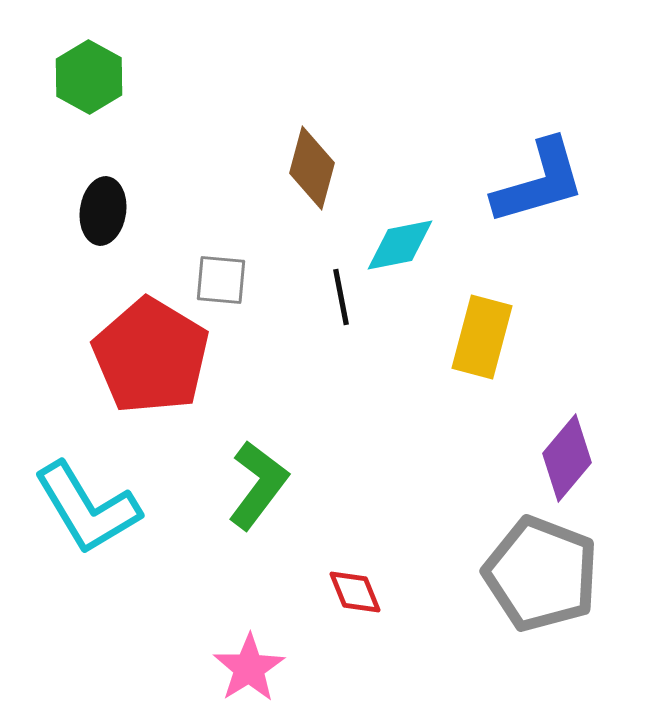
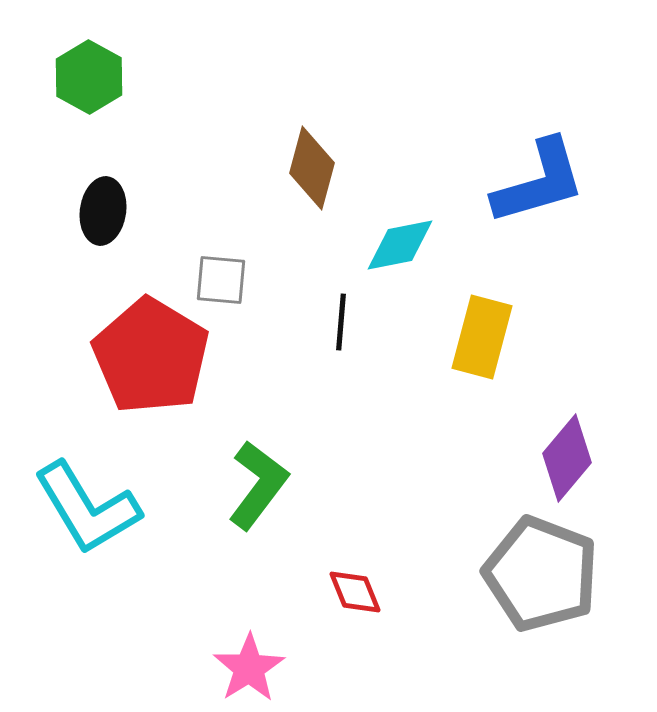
black line: moved 25 px down; rotated 16 degrees clockwise
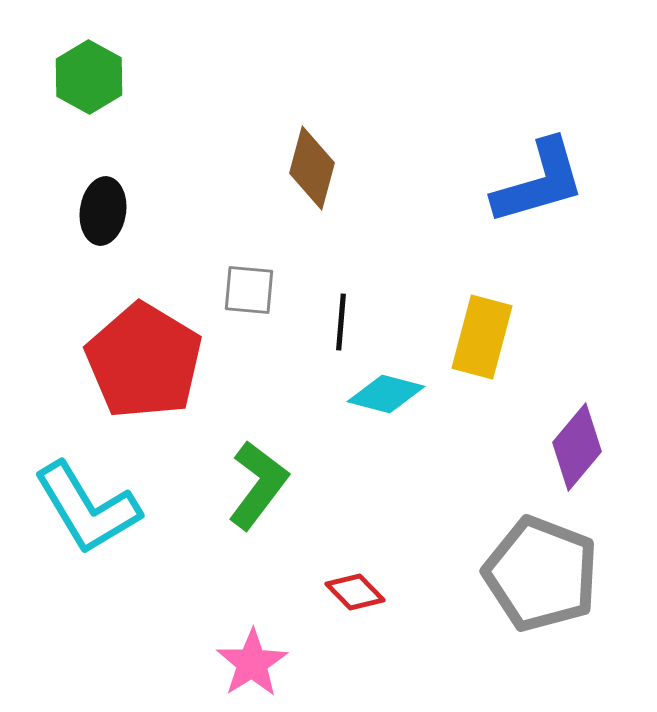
cyan diamond: moved 14 px left, 149 px down; rotated 26 degrees clockwise
gray square: moved 28 px right, 10 px down
red pentagon: moved 7 px left, 5 px down
purple diamond: moved 10 px right, 11 px up
red diamond: rotated 22 degrees counterclockwise
pink star: moved 3 px right, 5 px up
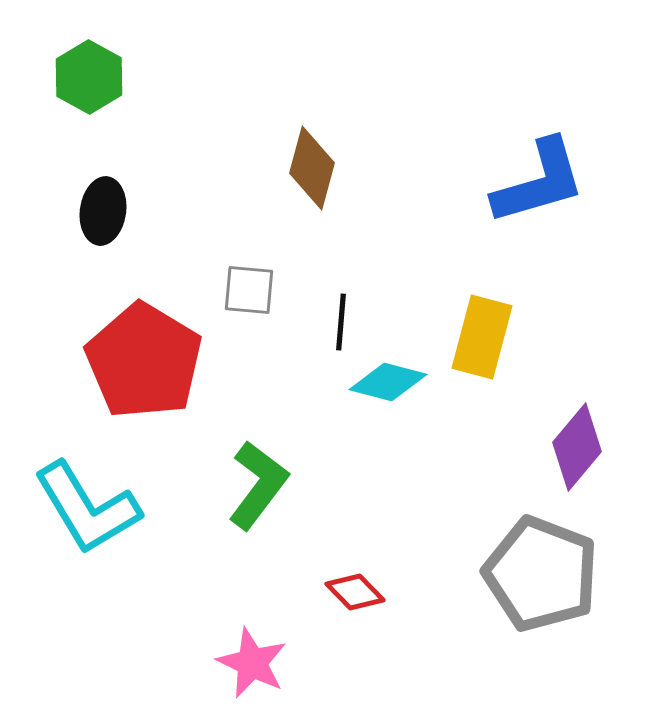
cyan diamond: moved 2 px right, 12 px up
pink star: rotated 14 degrees counterclockwise
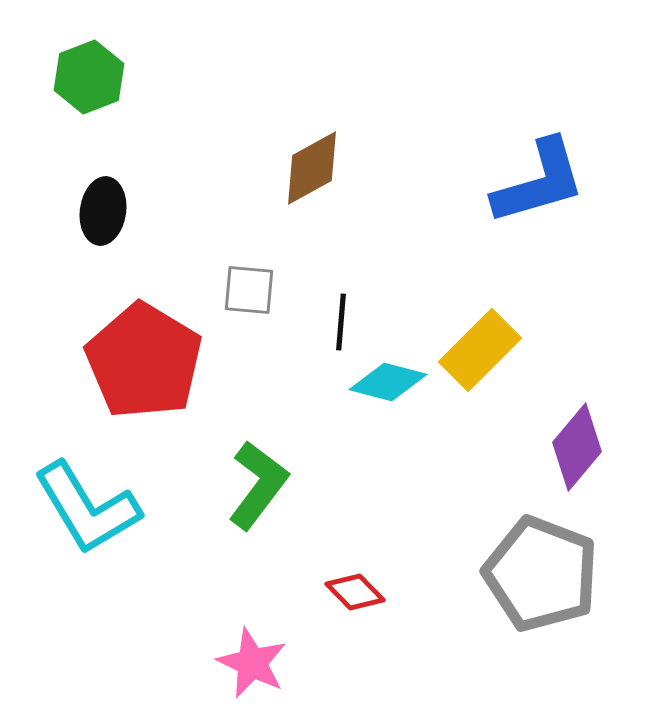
green hexagon: rotated 10 degrees clockwise
brown diamond: rotated 46 degrees clockwise
yellow rectangle: moved 2 px left, 13 px down; rotated 30 degrees clockwise
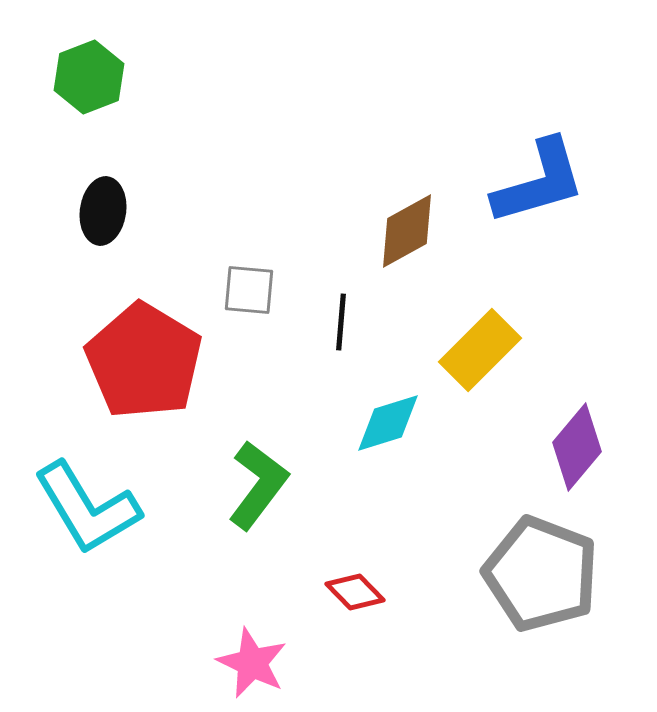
brown diamond: moved 95 px right, 63 px down
cyan diamond: moved 41 px down; rotated 32 degrees counterclockwise
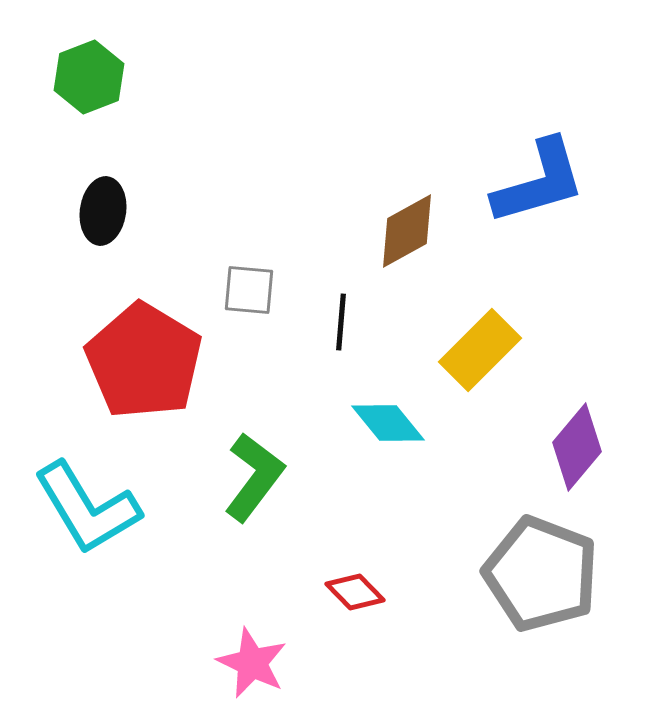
cyan diamond: rotated 68 degrees clockwise
green L-shape: moved 4 px left, 8 px up
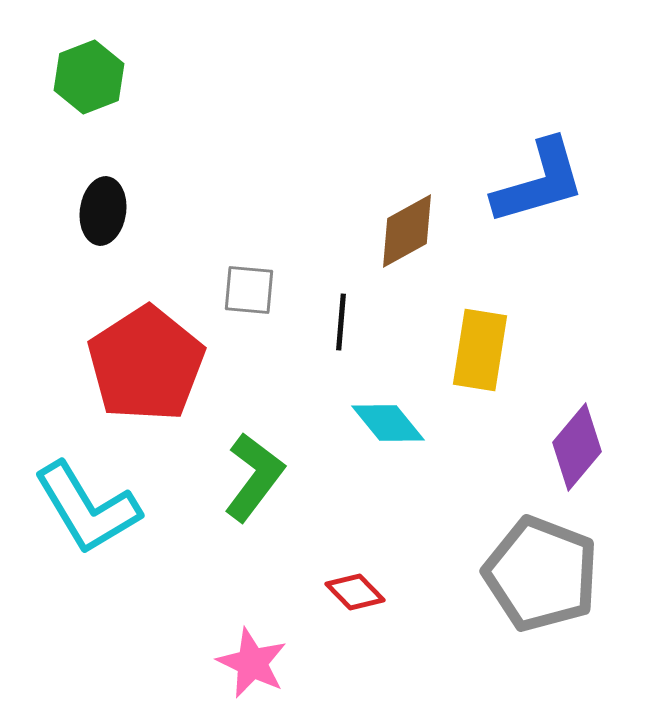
yellow rectangle: rotated 36 degrees counterclockwise
red pentagon: moved 2 px right, 3 px down; rotated 8 degrees clockwise
